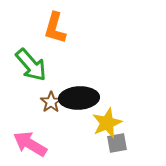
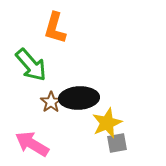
pink arrow: moved 2 px right
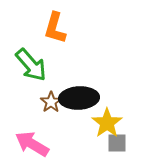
yellow star: rotated 12 degrees counterclockwise
gray square: rotated 10 degrees clockwise
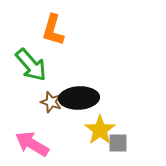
orange L-shape: moved 2 px left, 2 px down
brown star: rotated 20 degrees counterclockwise
yellow star: moved 7 px left, 7 px down
gray square: moved 1 px right
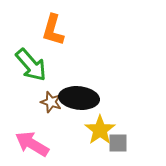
black ellipse: rotated 9 degrees clockwise
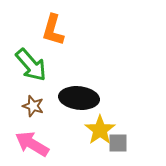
brown star: moved 18 px left, 4 px down
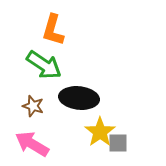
green arrow: moved 13 px right; rotated 15 degrees counterclockwise
yellow star: moved 2 px down
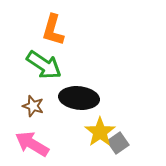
gray square: rotated 35 degrees counterclockwise
